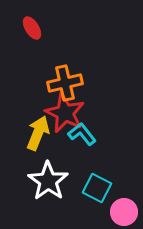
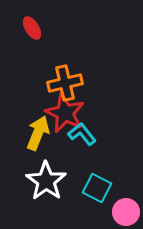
white star: moved 2 px left
pink circle: moved 2 px right
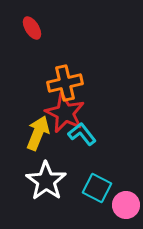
pink circle: moved 7 px up
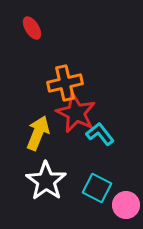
red star: moved 11 px right
cyan L-shape: moved 18 px right
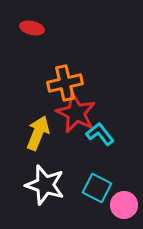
red ellipse: rotated 45 degrees counterclockwise
white star: moved 1 px left, 4 px down; rotated 18 degrees counterclockwise
pink circle: moved 2 px left
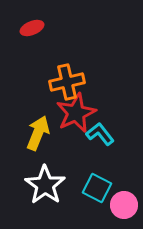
red ellipse: rotated 35 degrees counterclockwise
orange cross: moved 2 px right, 1 px up
red star: rotated 21 degrees clockwise
white star: rotated 18 degrees clockwise
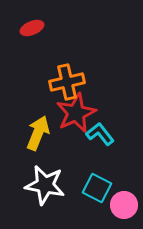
white star: rotated 24 degrees counterclockwise
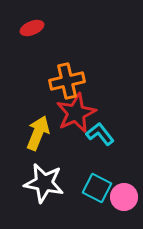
orange cross: moved 1 px up
white star: moved 1 px left, 2 px up
pink circle: moved 8 px up
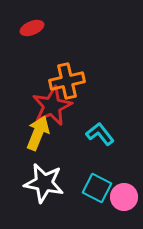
red star: moved 24 px left, 7 px up
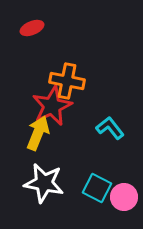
orange cross: rotated 24 degrees clockwise
cyan L-shape: moved 10 px right, 6 px up
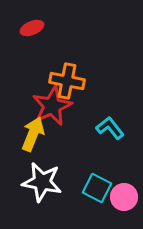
yellow arrow: moved 5 px left, 1 px down
white star: moved 2 px left, 1 px up
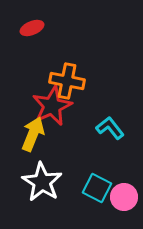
white star: rotated 21 degrees clockwise
